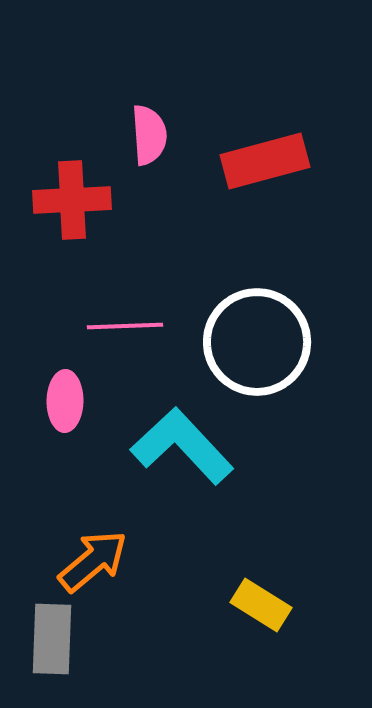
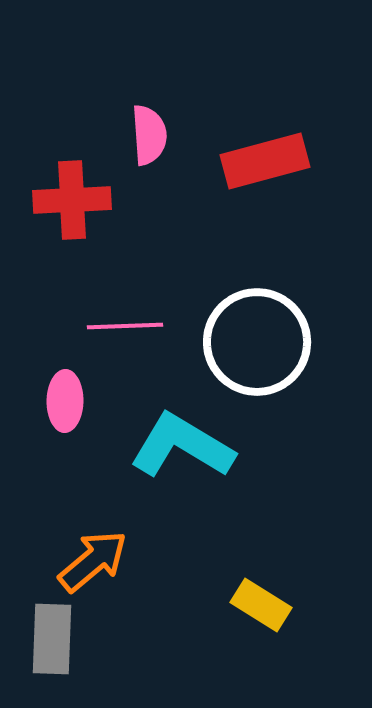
cyan L-shape: rotated 16 degrees counterclockwise
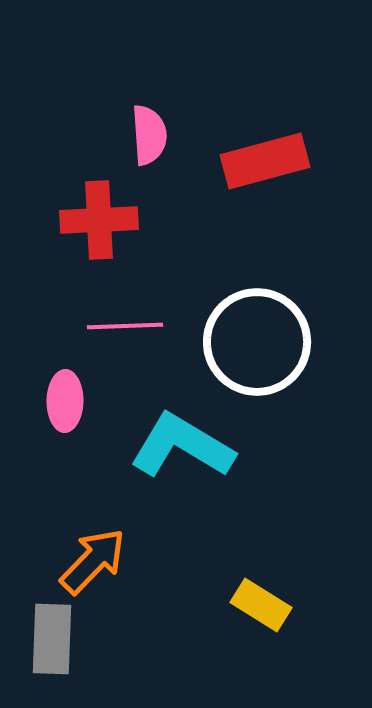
red cross: moved 27 px right, 20 px down
orange arrow: rotated 6 degrees counterclockwise
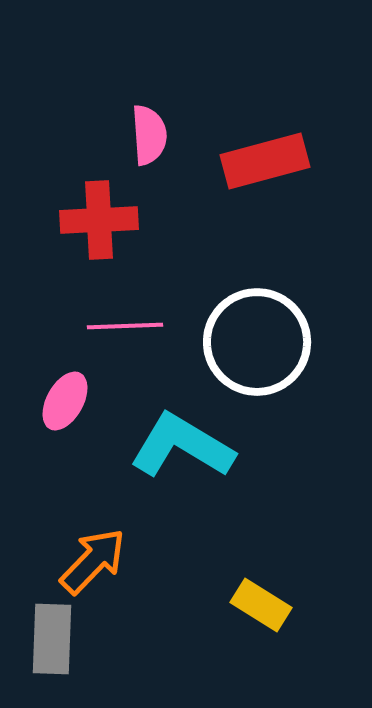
pink ellipse: rotated 28 degrees clockwise
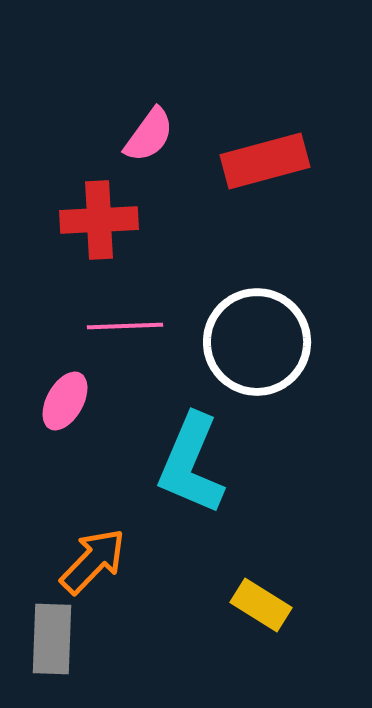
pink semicircle: rotated 40 degrees clockwise
cyan L-shape: moved 9 px right, 18 px down; rotated 98 degrees counterclockwise
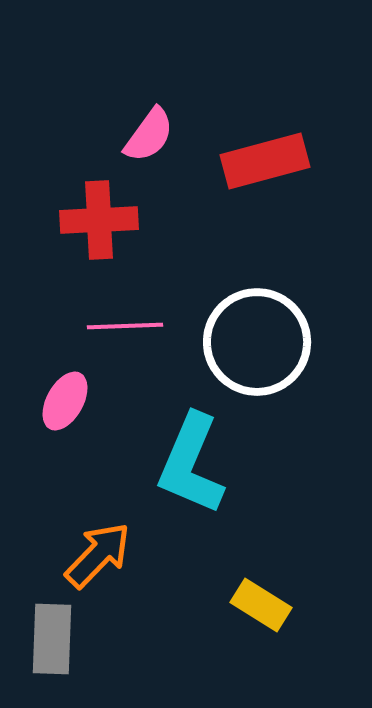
orange arrow: moved 5 px right, 6 px up
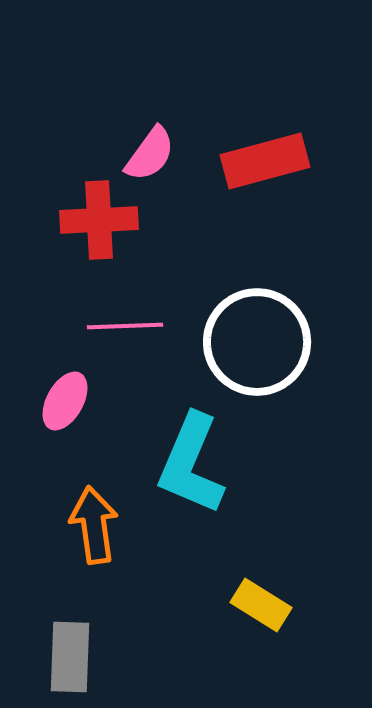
pink semicircle: moved 1 px right, 19 px down
orange arrow: moved 4 px left, 30 px up; rotated 52 degrees counterclockwise
gray rectangle: moved 18 px right, 18 px down
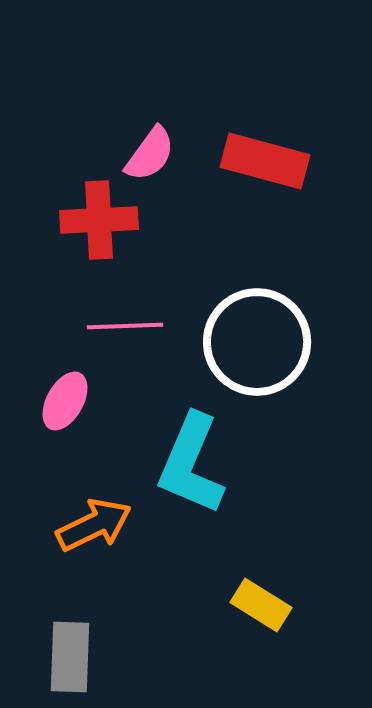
red rectangle: rotated 30 degrees clockwise
orange arrow: rotated 72 degrees clockwise
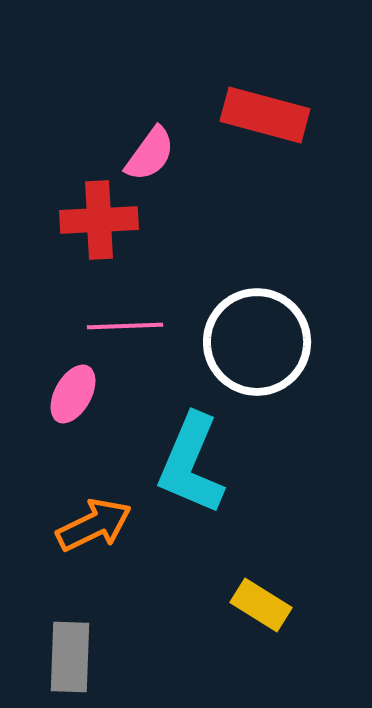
red rectangle: moved 46 px up
pink ellipse: moved 8 px right, 7 px up
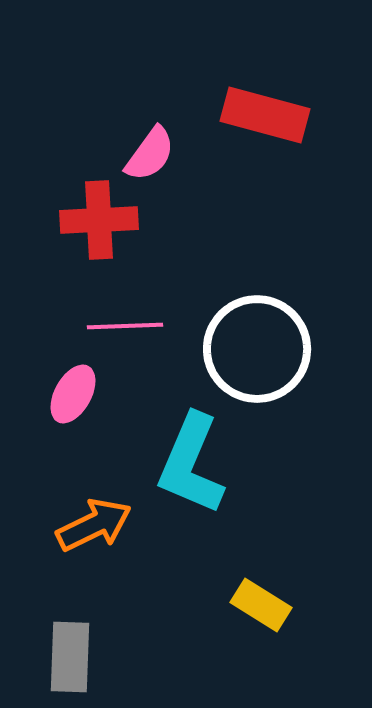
white circle: moved 7 px down
